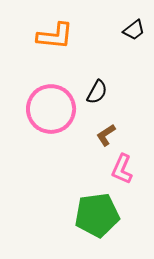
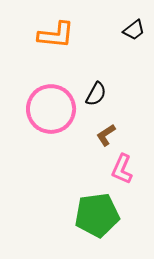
orange L-shape: moved 1 px right, 1 px up
black semicircle: moved 1 px left, 2 px down
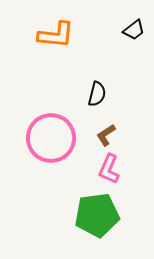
black semicircle: moved 1 px right; rotated 15 degrees counterclockwise
pink circle: moved 29 px down
pink L-shape: moved 13 px left
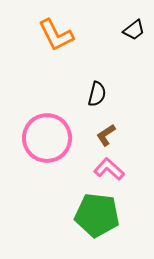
orange L-shape: rotated 57 degrees clockwise
pink circle: moved 4 px left
pink L-shape: rotated 108 degrees clockwise
green pentagon: rotated 15 degrees clockwise
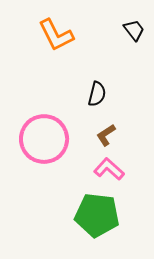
black trapezoid: rotated 90 degrees counterclockwise
pink circle: moved 3 px left, 1 px down
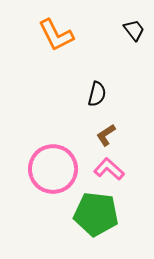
pink circle: moved 9 px right, 30 px down
green pentagon: moved 1 px left, 1 px up
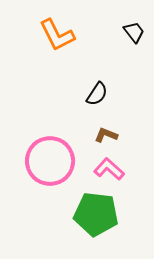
black trapezoid: moved 2 px down
orange L-shape: moved 1 px right
black semicircle: rotated 20 degrees clockwise
brown L-shape: rotated 55 degrees clockwise
pink circle: moved 3 px left, 8 px up
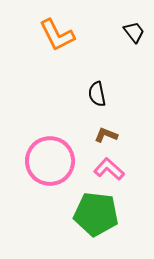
black semicircle: rotated 135 degrees clockwise
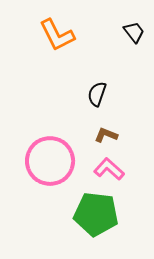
black semicircle: rotated 30 degrees clockwise
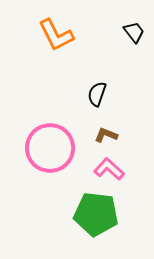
orange L-shape: moved 1 px left
pink circle: moved 13 px up
